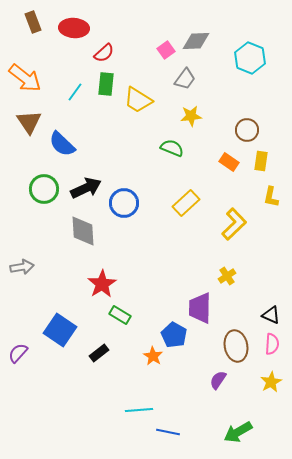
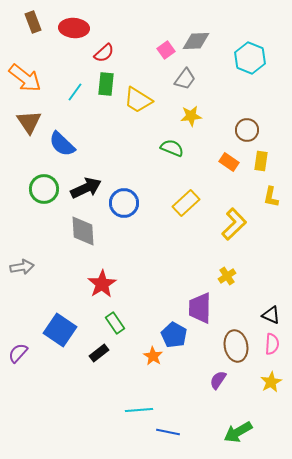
green rectangle at (120, 315): moved 5 px left, 8 px down; rotated 25 degrees clockwise
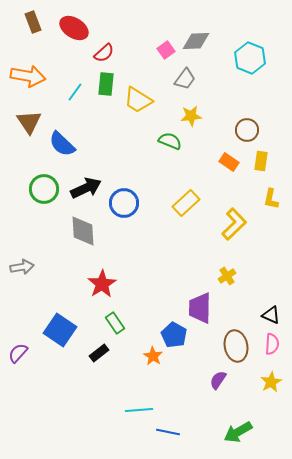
red ellipse at (74, 28): rotated 28 degrees clockwise
orange arrow at (25, 78): moved 3 px right, 2 px up; rotated 28 degrees counterclockwise
green semicircle at (172, 148): moved 2 px left, 7 px up
yellow L-shape at (271, 197): moved 2 px down
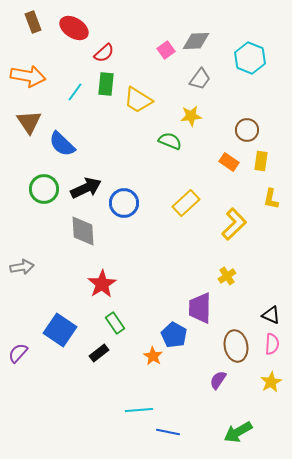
gray trapezoid at (185, 79): moved 15 px right
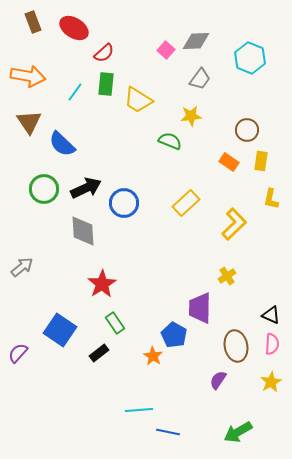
pink square at (166, 50): rotated 12 degrees counterclockwise
gray arrow at (22, 267): rotated 30 degrees counterclockwise
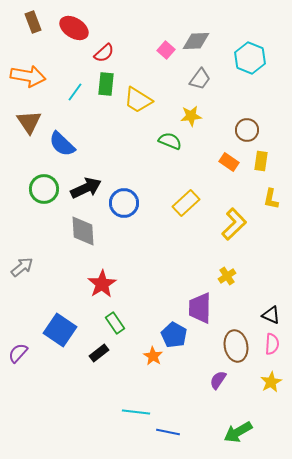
cyan line at (139, 410): moved 3 px left, 2 px down; rotated 12 degrees clockwise
